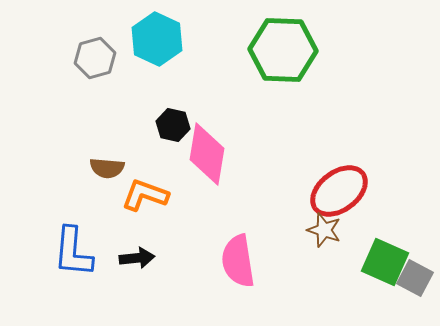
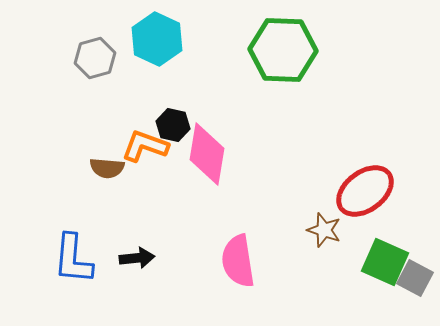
red ellipse: moved 26 px right
orange L-shape: moved 49 px up
blue L-shape: moved 7 px down
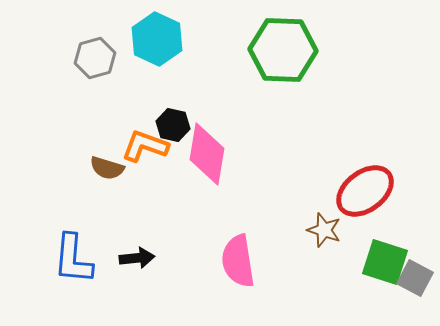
brown semicircle: rotated 12 degrees clockwise
green square: rotated 6 degrees counterclockwise
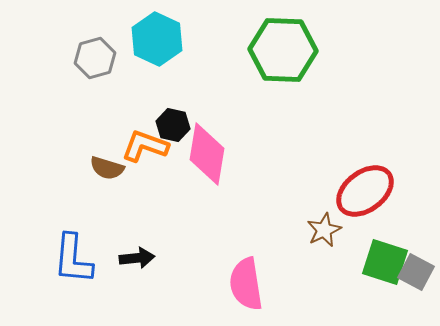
brown star: rotated 28 degrees clockwise
pink semicircle: moved 8 px right, 23 px down
gray square: moved 1 px right, 6 px up
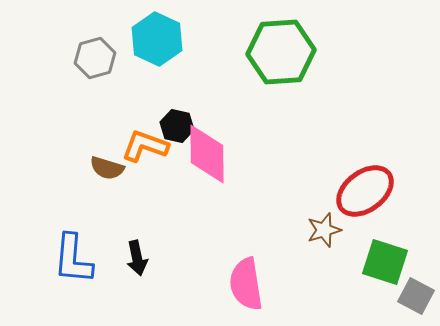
green hexagon: moved 2 px left, 2 px down; rotated 6 degrees counterclockwise
black hexagon: moved 4 px right, 1 px down
pink diamond: rotated 10 degrees counterclockwise
brown star: rotated 8 degrees clockwise
black arrow: rotated 84 degrees clockwise
gray square: moved 24 px down
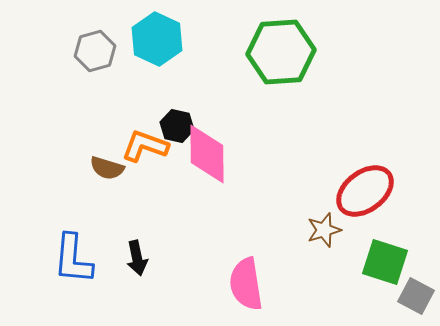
gray hexagon: moved 7 px up
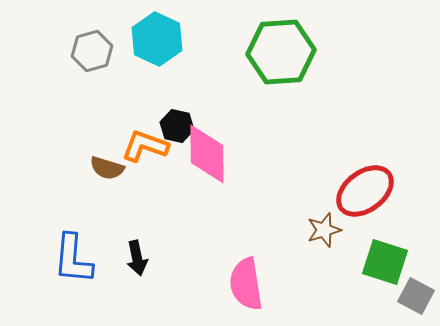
gray hexagon: moved 3 px left
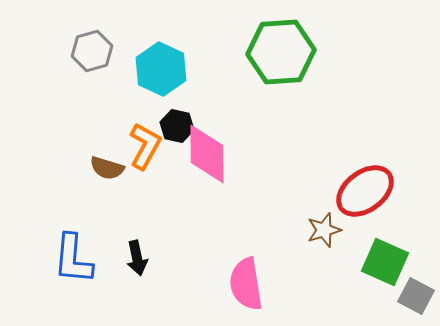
cyan hexagon: moved 4 px right, 30 px down
orange L-shape: rotated 99 degrees clockwise
green square: rotated 6 degrees clockwise
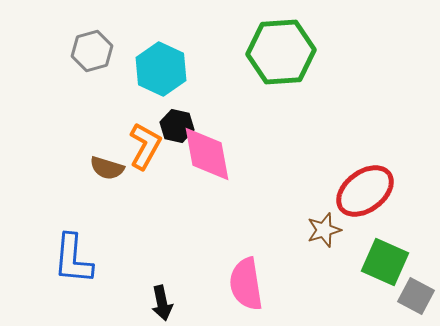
pink diamond: rotated 10 degrees counterclockwise
black arrow: moved 25 px right, 45 px down
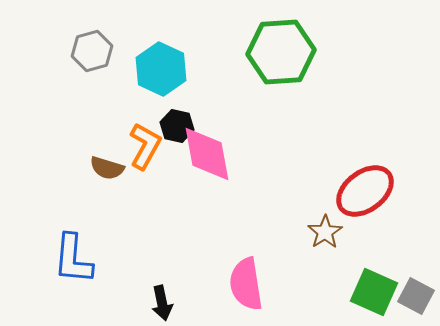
brown star: moved 1 px right, 2 px down; rotated 16 degrees counterclockwise
green square: moved 11 px left, 30 px down
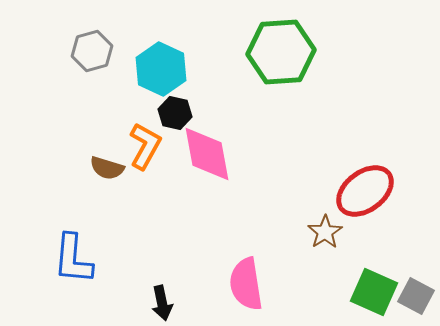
black hexagon: moved 2 px left, 13 px up
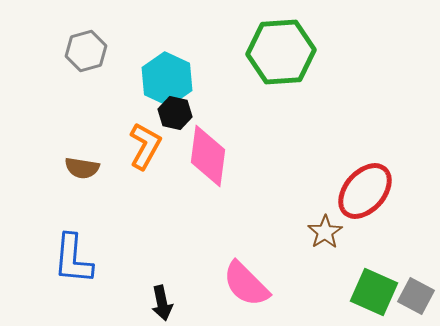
gray hexagon: moved 6 px left
cyan hexagon: moved 6 px right, 10 px down
pink diamond: moved 1 px right, 2 px down; rotated 18 degrees clockwise
brown semicircle: moved 25 px left; rotated 8 degrees counterclockwise
red ellipse: rotated 12 degrees counterclockwise
pink semicircle: rotated 36 degrees counterclockwise
